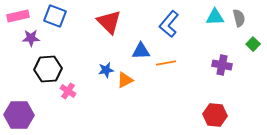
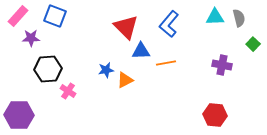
pink rectangle: rotated 35 degrees counterclockwise
red triangle: moved 17 px right, 5 px down
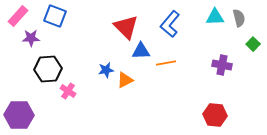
blue L-shape: moved 1 px right
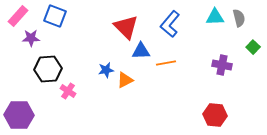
green square: moved 3 px down
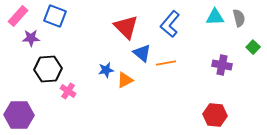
blue triangle: moved 1 px right, 2 px down; rotated 42 degrees clockwise
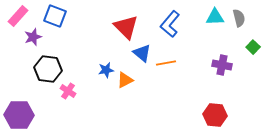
purple star: moved 2 px right, 1 px up; rotated 18 degrees counterclockwise
black hexagon: rotated 12 degrees clockwise
